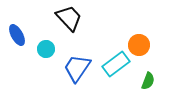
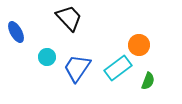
blue ellipse: moved 1 px left, 3 px up
cyan circle: moved 1 px right, 8 px down
cyan rectangle: moved 2 px right, 4 px down
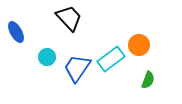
cyan rectangle: moved 7 px left, 9 px up
green semicircle: moved 1 px up
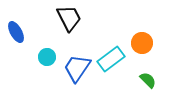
black trapezoid: rotated 16 degrees clockwise
orange circle: moved 3 px right, 2 px up
green semicircle: rotated 66 degrees counterclockwise
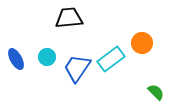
black trapezoid: rotated 68 degrees counterclockwise
blue ellipse: moved 27 px down
green semicircle: moved 8 px right, 12 px down
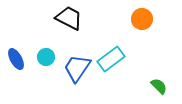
black trapezoid: rotated 32 degrees clockwise
orange circle: moved 24 px up
cyan circle: moved 1 px left
green semicircle: moved 3 px right, 6 px up
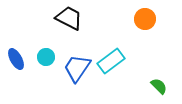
orange circle: moved 3 px right
cyan rectangle: moved 2 px down
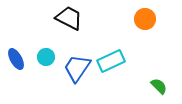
cyan rectangle: rotated 12 degrees clockwise
